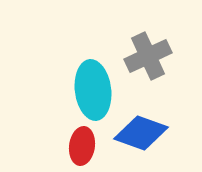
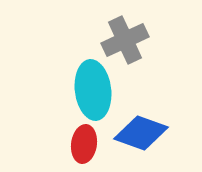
gray cross: moved 23 px left, 16 px up
red ellipse: moved 2 px right, 2 px up
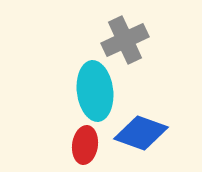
cyan ellipse: moved 2 px right, 1 px down
red ellipse: moved 1 px right, 1 px down
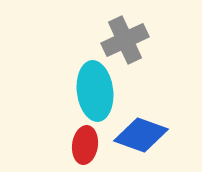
blue diamond: moved 2 px down
